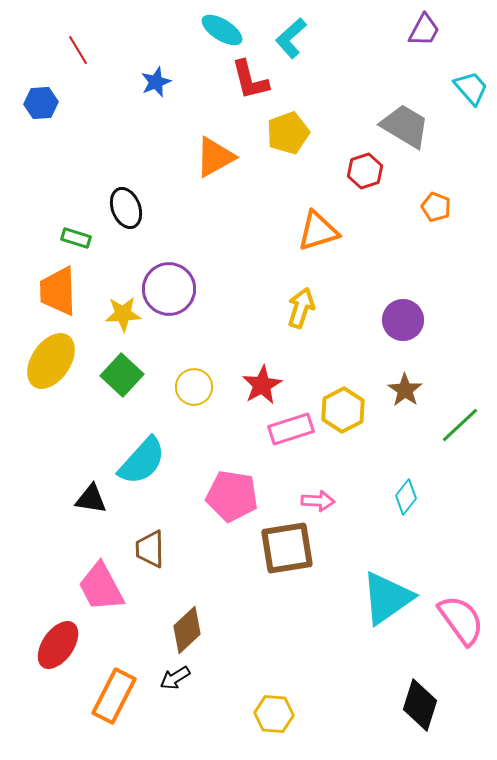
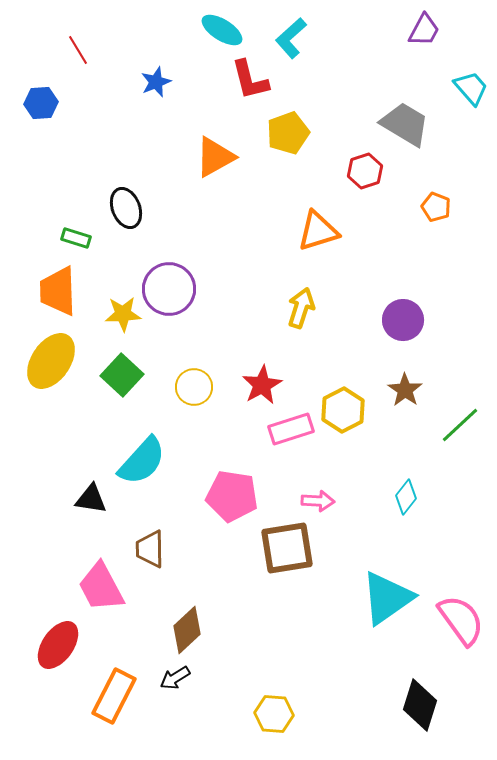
gray trapezoid at (405, 126): moved 2 px up
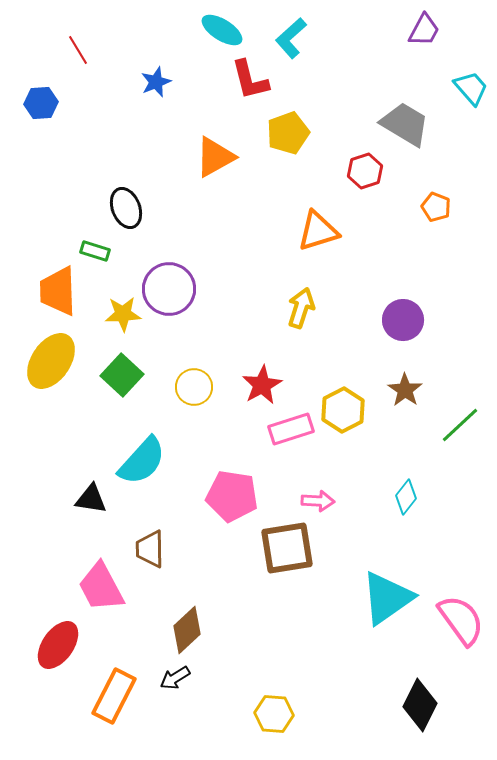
green rectangle at (76, 238): moved 19 px right, 13 px down
black diamond at (420, 705): rotated 9 degrees clockwise
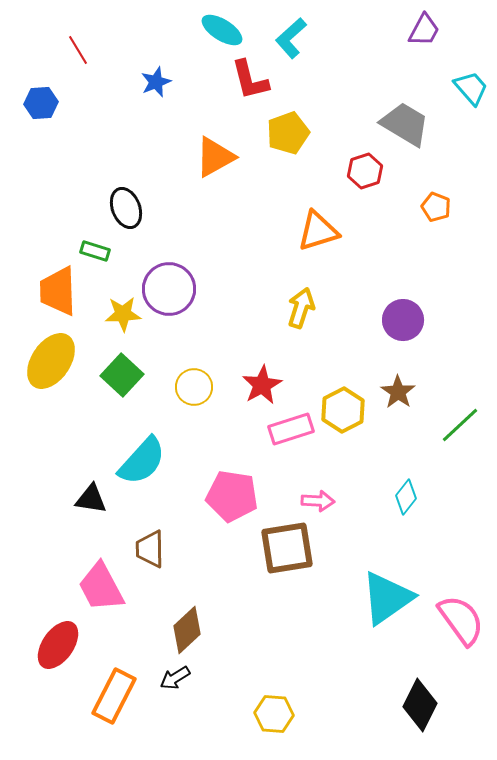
brown star at (405, 390): moved 7 px left, 2 px down
